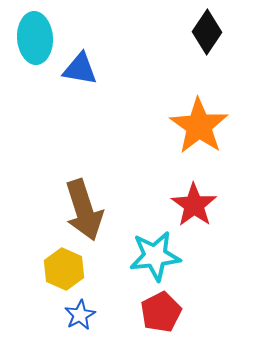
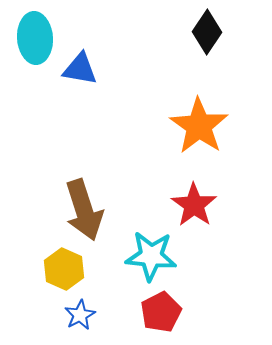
cyan star: moved 4 px left; rotated 12 degrees clockwise
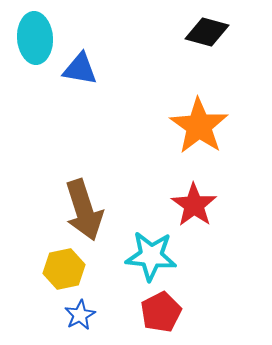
black diamond: rotated 72 degrees clockwise
yellow hexagon: rotated 24 degrees clockwise
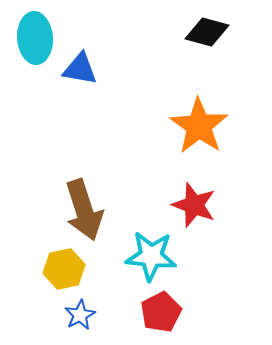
red star: rotated 15 degrees counterclockwise
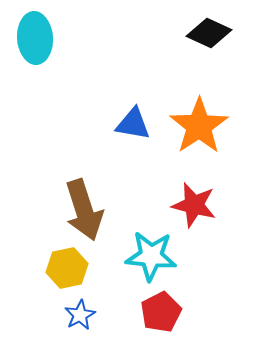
black diamond: moved 2 px right, 1 px down; rotated 9 degrees clockwise
blue triangle: moved 53 px right, 55 px down
orange star: rotated 4 degrees clockwise
red star: rotated 6 degrees counterclockwise
yellow hexagon: moved 3 px right, 1 px up
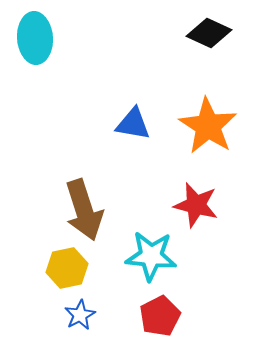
orange star: moved 9 px right; rotated 6 degrees counterclockwise
red star: moved 2 px right
red pentagon: moved 1 px left, 4 px down
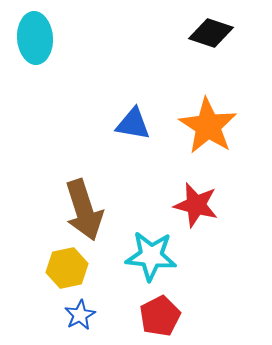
black diamond: moved 2 px right; rotated 6 degrees counterclockwise
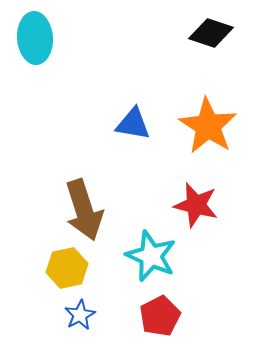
cyan star: rotated 18 degrees clockwise
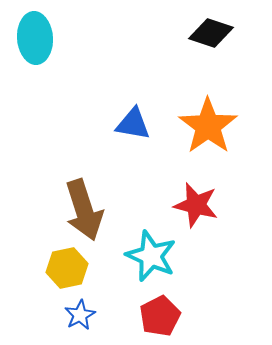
orange star: rotated 4 degrees clockwise
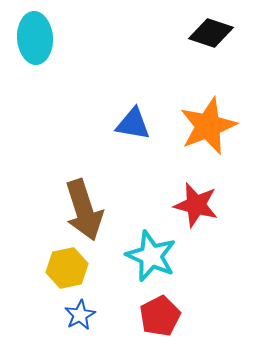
orange star: rotated 14 degrees clockwise
